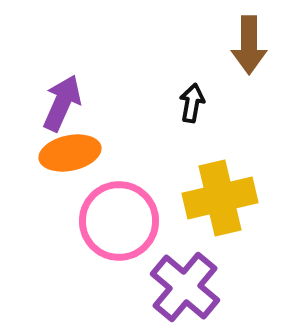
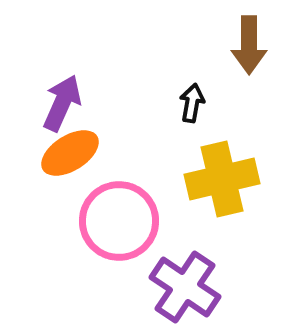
orange ellipse: rotated 20 degrees counterclockwise
yellow cross: moved 2 px right, 19 px up
purple cross: rotated 6 degrees counterclockwise
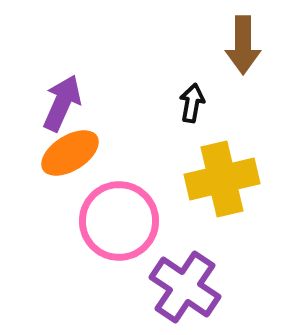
brown arrow: moved 6 px left
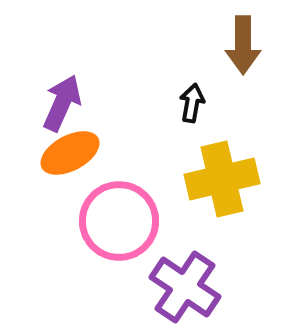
orange ellipse: rotated 4 degrees clockwise
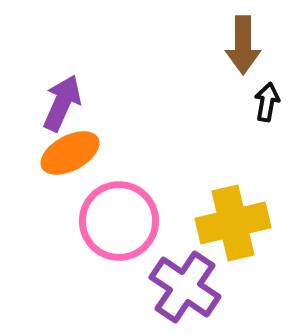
black arrow: moved 75 px right, 1 px up
yellow cross: moved 11 px right, 44 px down
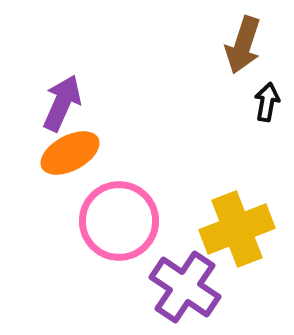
brown arrow: rotated 18 degrees clockwise
yellow cross: moved 4 px right, 6 px down; rotated 8 degrees counterclockwise
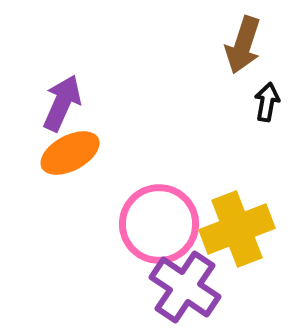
pink circle: moved 40 px right, 3 px down
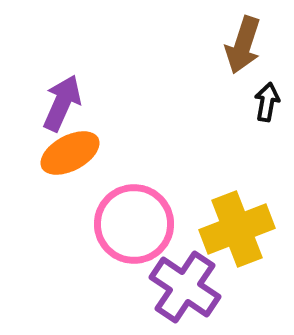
pink circle: moved 25 px left
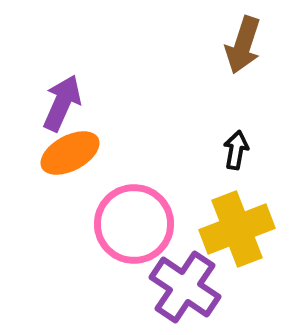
black arrow: moved 31 px left, 48 px down
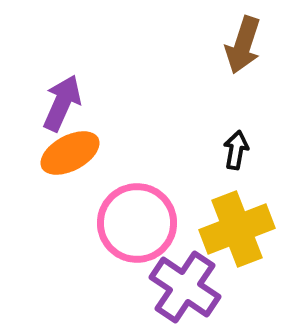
pink circle: moved 3 px right, 1 px up
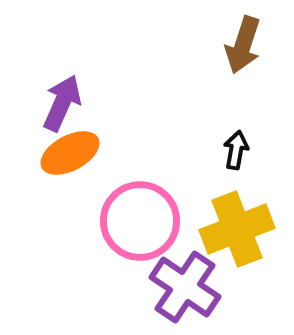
pink circle: moved 3 px right, 2 px up
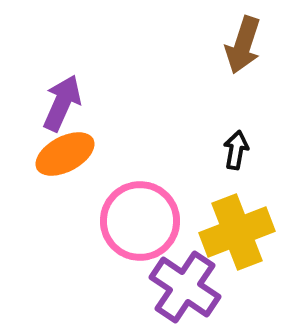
orange ellipse: moved 5 px left, 1 px down
yellow cross: moved 3 px down
